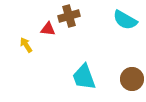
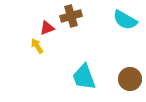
brown cross: moved 2 px right
red triangle: moved 1 px left, 1 px up; rotated 28 degrees counterclockwise
yellow arrow: moved 11 px right, 1 px down
brown circle: moved 2 px left
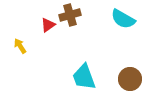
brown cross: moved 1 px left, 1 px up
cyan semicircle: moved 2 px left, 1 px up
red triangle: moved 1 px right, 3 px up; rotated 14 degrees counterclockwise
yellow arrow: moved 17 px left
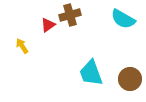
yellow arrow: moved 2 px right
cyan trapezoid: moved 7 px right, 4 px up
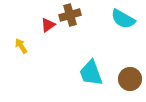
yellow arrow: moved 1 px left
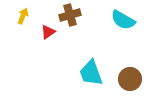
cyan semicircle: moved 1 px down
red triangle: moved 7 px down
yellow arrow: moved 2 px right, 30 px up; rotated 56 degrees clockwise
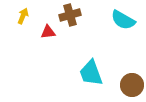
red triangle: rotated 28 degrees clockwise
brown circle: moved 2 px right, 6 px down
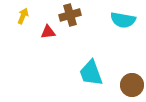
cyan semicircle: rotated 20 degrees counterclockwise
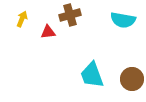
yellow arrow: moved 1 px left, 3 px down
cyan trapezoid: moved 1 px right, 2 px down
brown circle: moved 6 px up
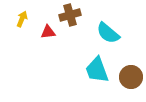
cyan semicircle: moved 15 px left, 13 px down; rotated 30 degrees clockwise
cyan trapezoid: moved 5 px right, 5 px up
brown circle: moved 1 px left, 2 px up
